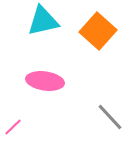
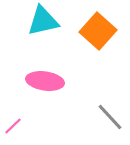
pink line: moved 1 px up
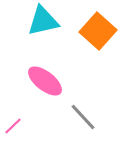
pink ellipse: rotated 30 degrees clockwise
gray line: moved 27 px left
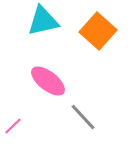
pink ellipse: moved 3 px right
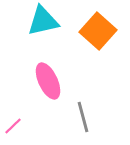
pink ellipse: rotated 27 degrees clockwise
gray line: rotated 28 degrees clockwise
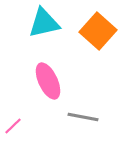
cyan triangle: moved 1 px right, 2 px down
gray line: rotated 64 degrees counterclockwise
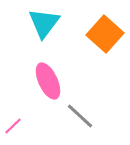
cyan triangle: rotated 40 degrees counterclockwise
orange square: moved 7 px right, 3 px down
gray line: moved 3 px left, 1 px up; rotated 32 degrees clockwise
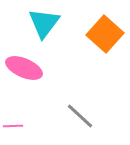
pink ellipse: moved 24 px left, 13 px up; rotated 42 degrees counterclockwise
pink line: rotated 42 degrees clockwise
